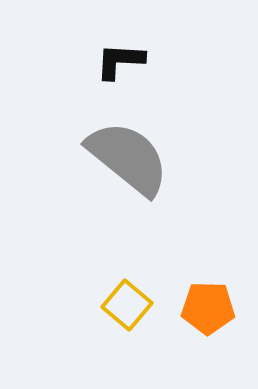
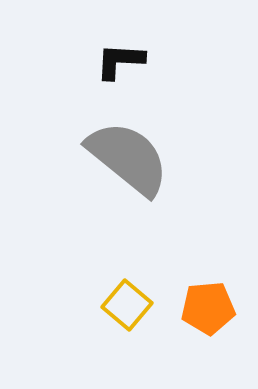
orange pentagon: rotated 6 degrees counterclockwise
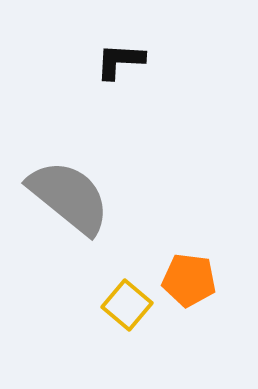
gray semicircle: moved 59 px left, 39 px down
orange pentagon: moved 19 px left, 28 px up; rotated 12 degrees clockwise
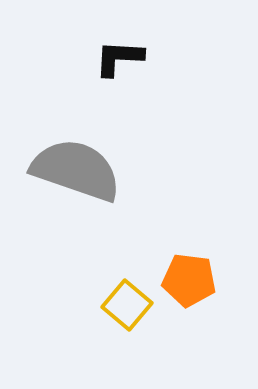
black L-shape: moved 1 px left, 3 px up
gray semicircle: moved 7 px right, 27 px up; rotated 20 degrees counterclockwise
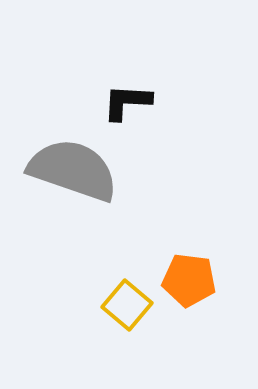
black L-shape: moved 8 px right, 44 px down
gray semicircle: moved 3 px left
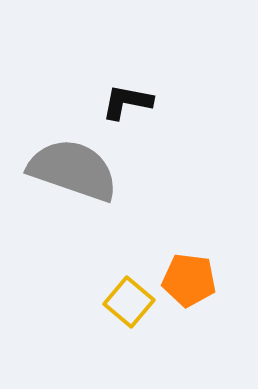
black L-shape: rotated 8 degrees clockwise
yellow square: moved 2 px right, 3 px up
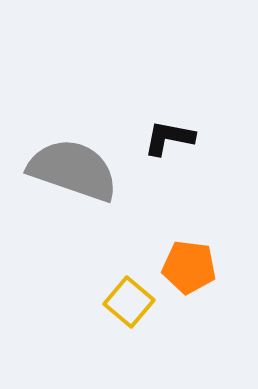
black L-shape: moved 42 px right, 36 px down
orange pentagon: moved 13 px up
